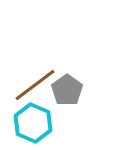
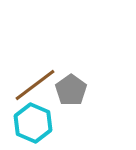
gray pentagon: moved 4 px right
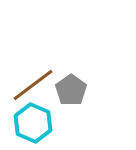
brown line: moved 2 px left
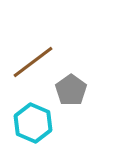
brown line: moved 23 px up
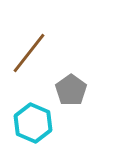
brown line: moved 4 px left, 9 px up; rotated 15 degrees counterclockwise
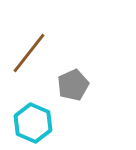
gray pentagon: moved 2 px right, 5 px up; rotated 12 degrees clockwise
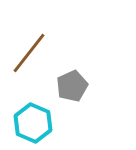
gray pentagon: moved 1 px left, 1 px down
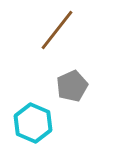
brown line: moved 28 px right, 23 px up
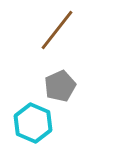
gray pentagon: moved 12 px left
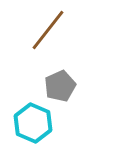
brown line: moved 9 px left
